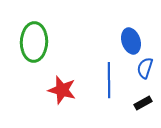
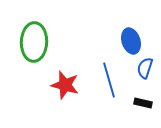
blue line: rotated 16 degrees counterclockwise
red star: moved 3 px right, 5 px up
black rectangle: rotated 42 degrees clockwise
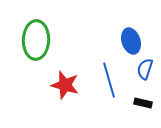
green ellipse: moved 2 px right, 2 px up
blue semicircle: moved 1 px down
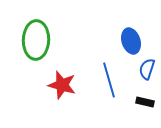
blue semicircle: moved 2 px right
red star: moved 3 px left
black rectangle: moved 2 px right, 1 px up
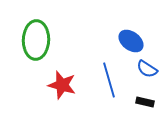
blue ellipse: rotated 35 degrees counterclockwise
blue semicircle: rotated 75 degrees counterclockwise
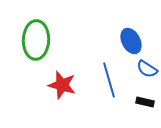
blue ellipse: rotated 25 degrees clockwise
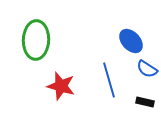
blue ellipse: rotated 15 degrees counterclockwise
red star: moved 1 px left, 1 px down
